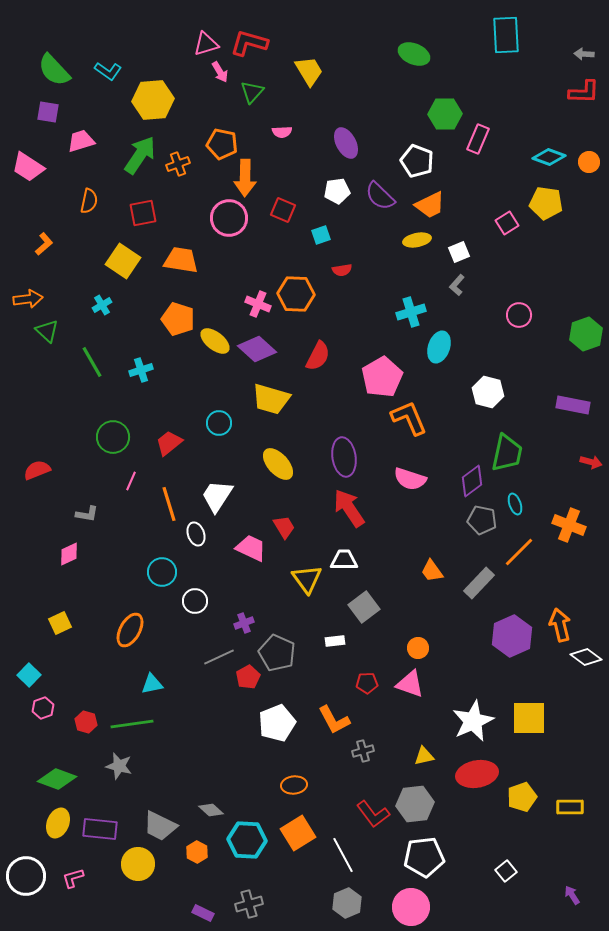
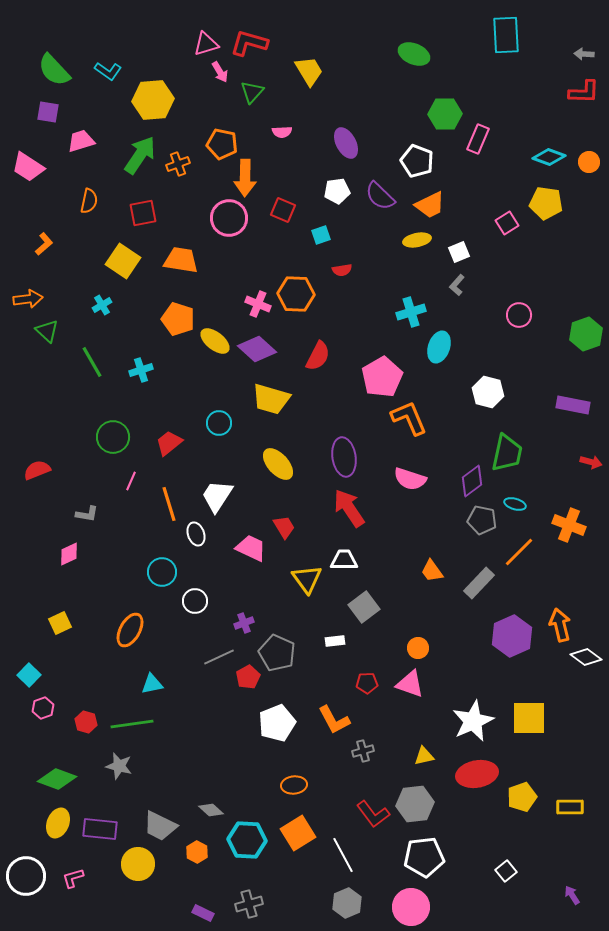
cyan ellipse at (515, 504): rotated 55 degrees counterclockwise
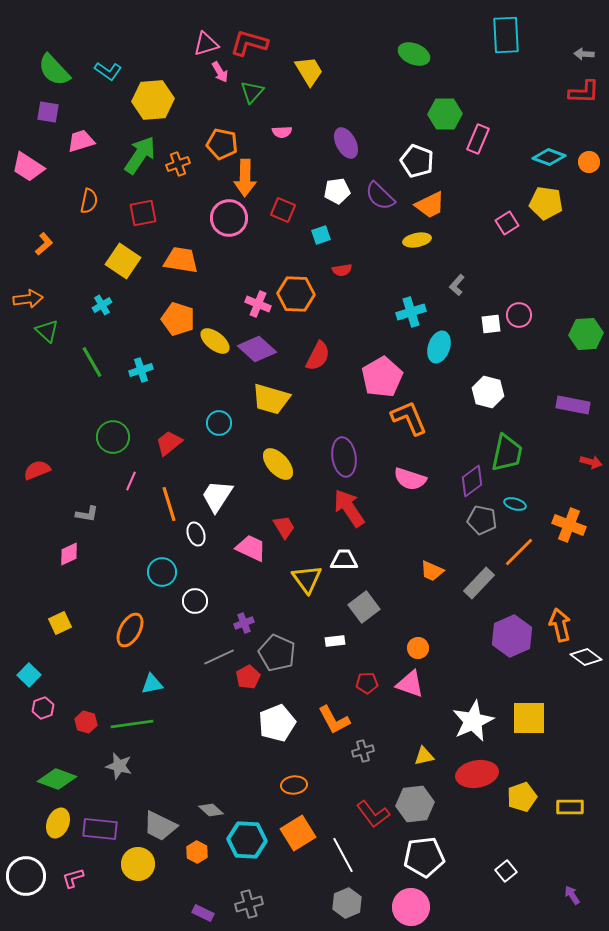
white square at (459, 252): moved 32 px right, 72 px down; rotated 15 degrees clockwise
green hexagon at (586, 334): rotated 16 degrees clockwise
orange trapezoid at (432, 571): rotated 30 degrees counterclockwise
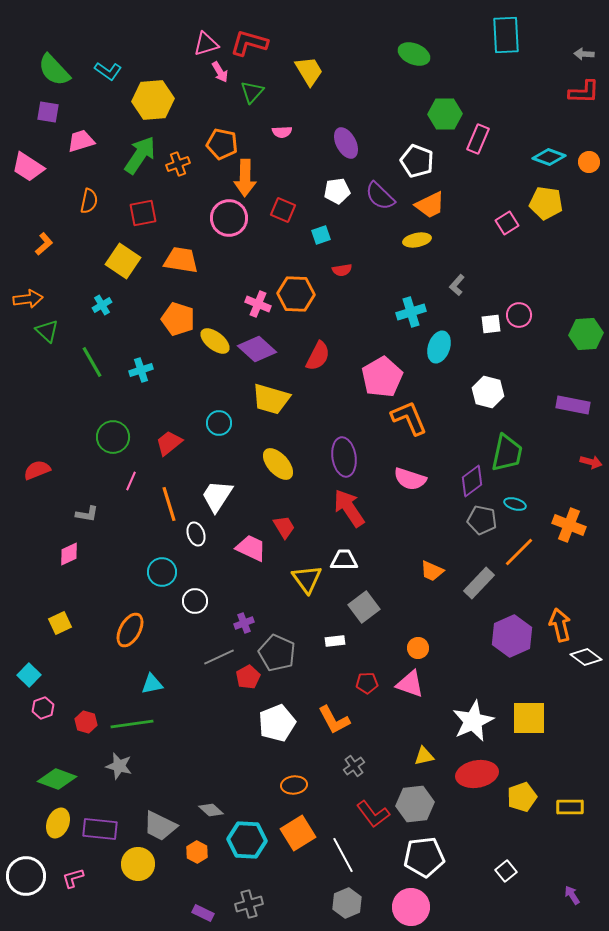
gray cross at (363, 751): moved 9 px left, 15 px down; rotated 20 degrees counterclockwise
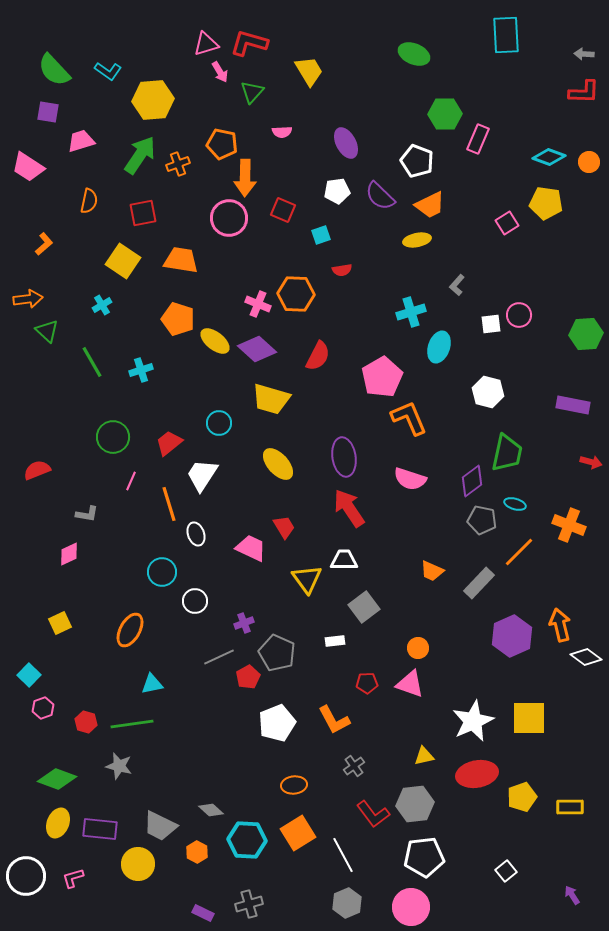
white trapezoid at (217, 496): moved 15 px left, 21 px up
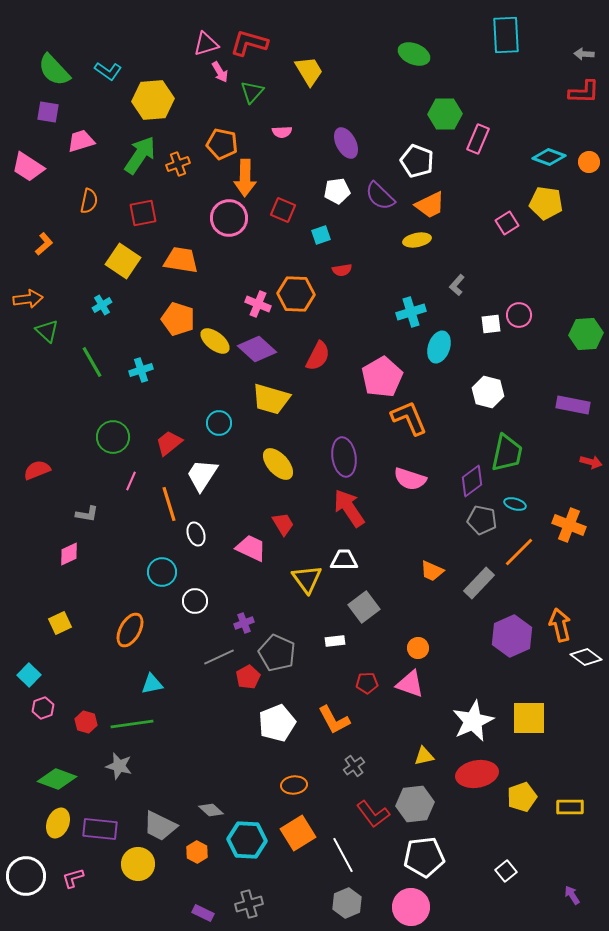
red trapezoid at (284, 527): moved 1 px left, 3 px up
